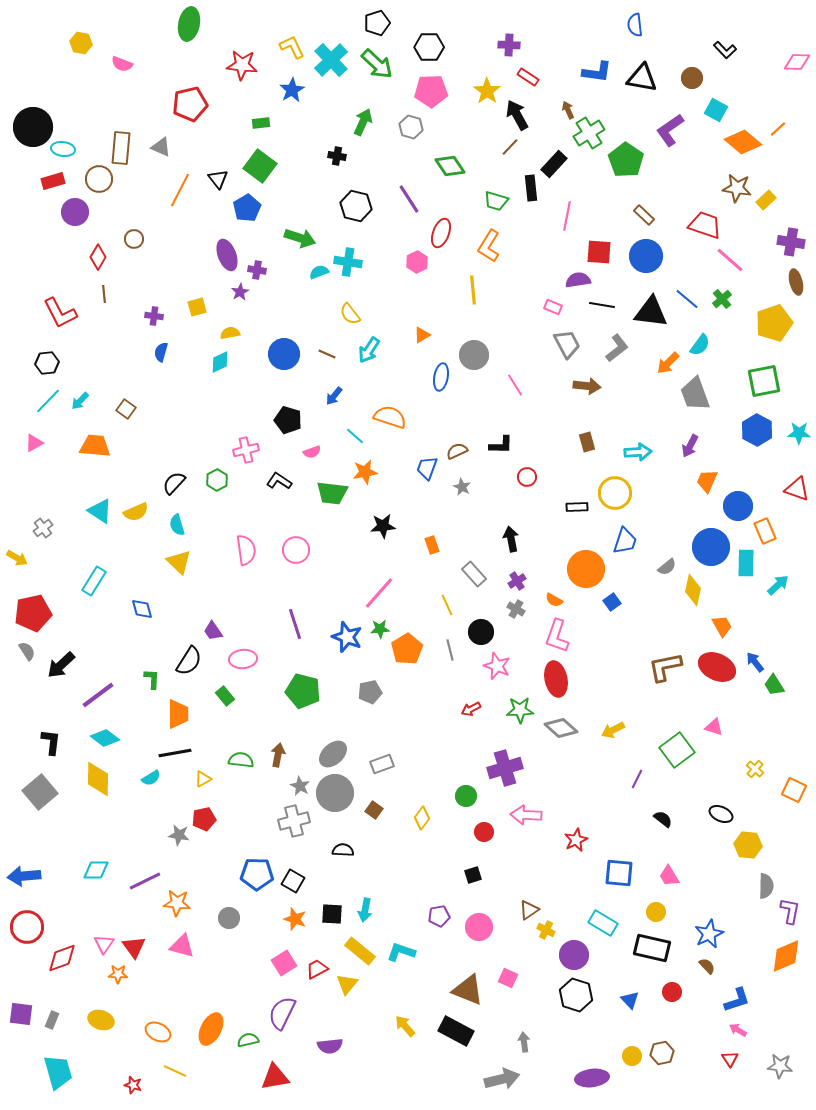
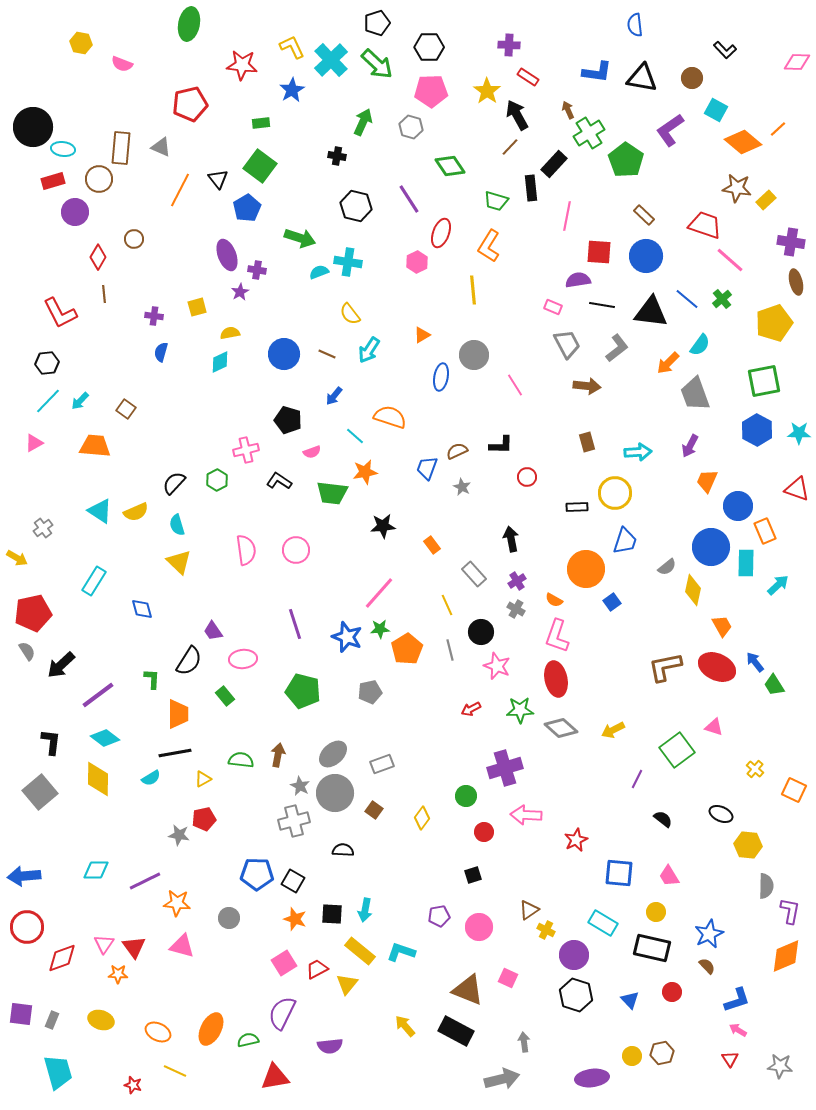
orange rectangle at (432, 545): rotated 18 degrees counterclockwise
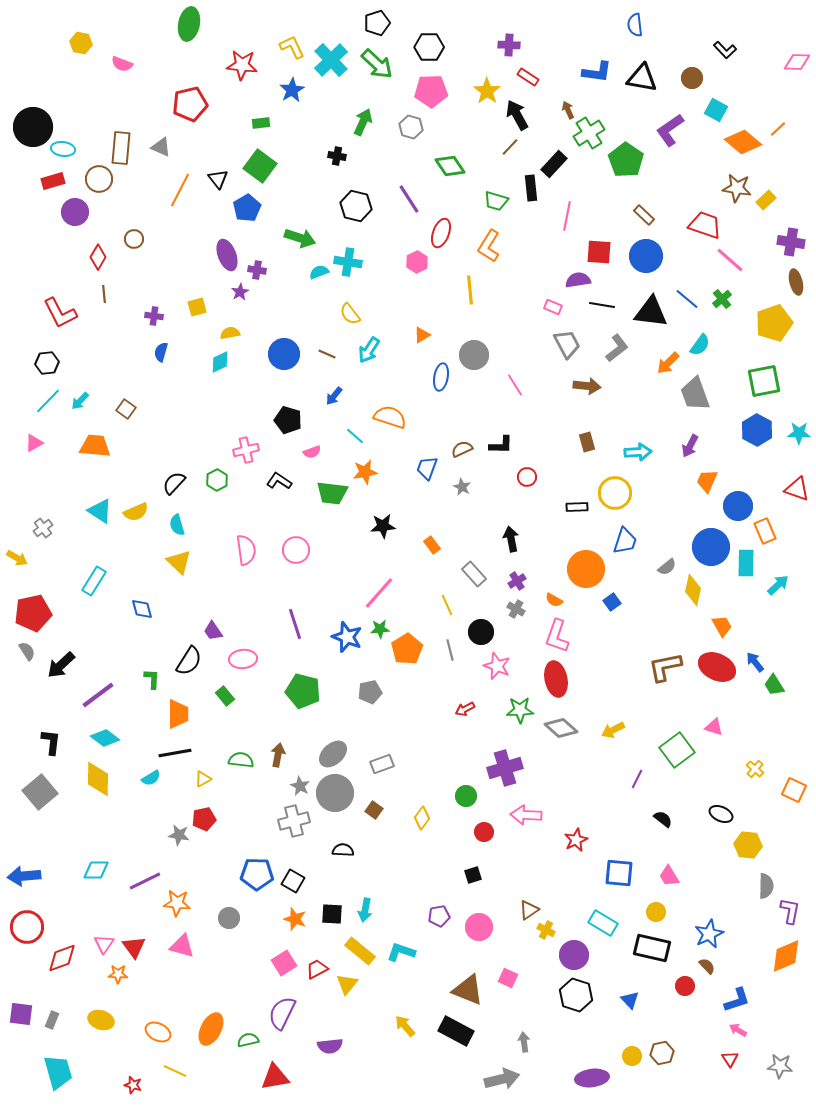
yellow line at (473, 290): moved 3 px left
brown semicircle at (457, 451): moved 5 px right, 2 px up
red arrow at (471, 709): moved 6 px left
red circle at (672, 992): moved 13 px right, 6 px up
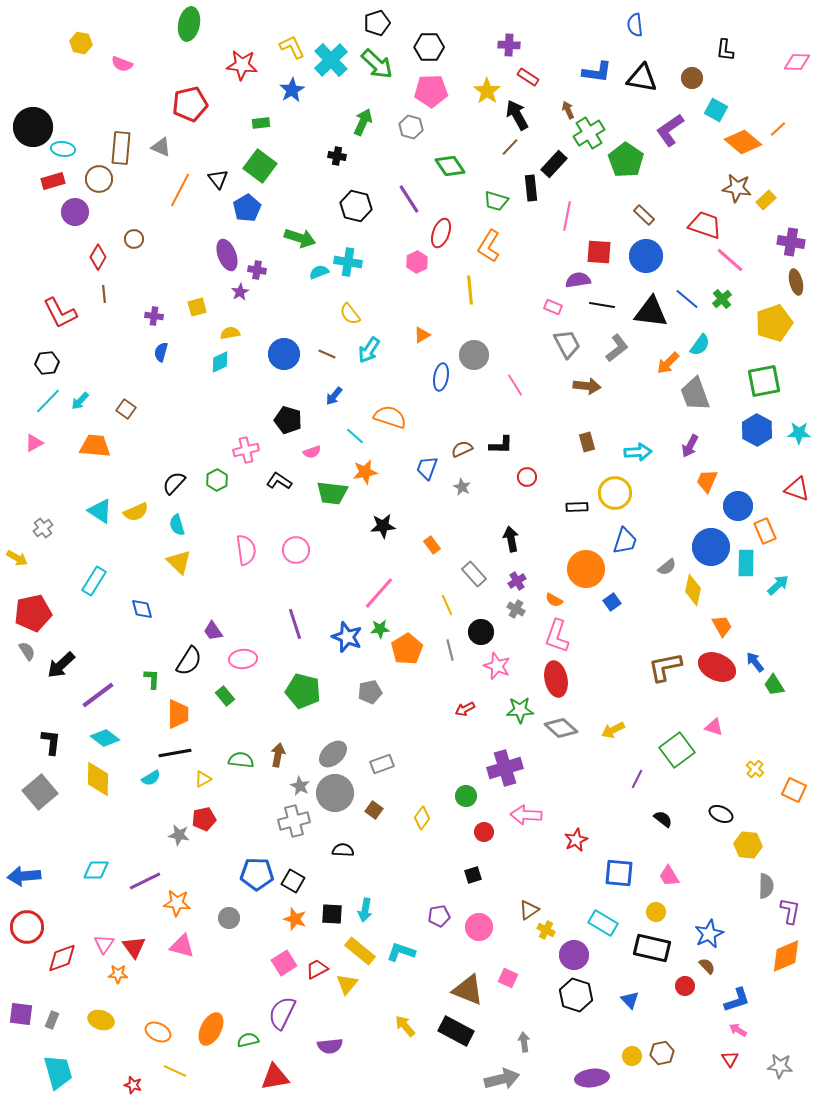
black L-shape at (725, 50): rotated 50 degrees clockwise
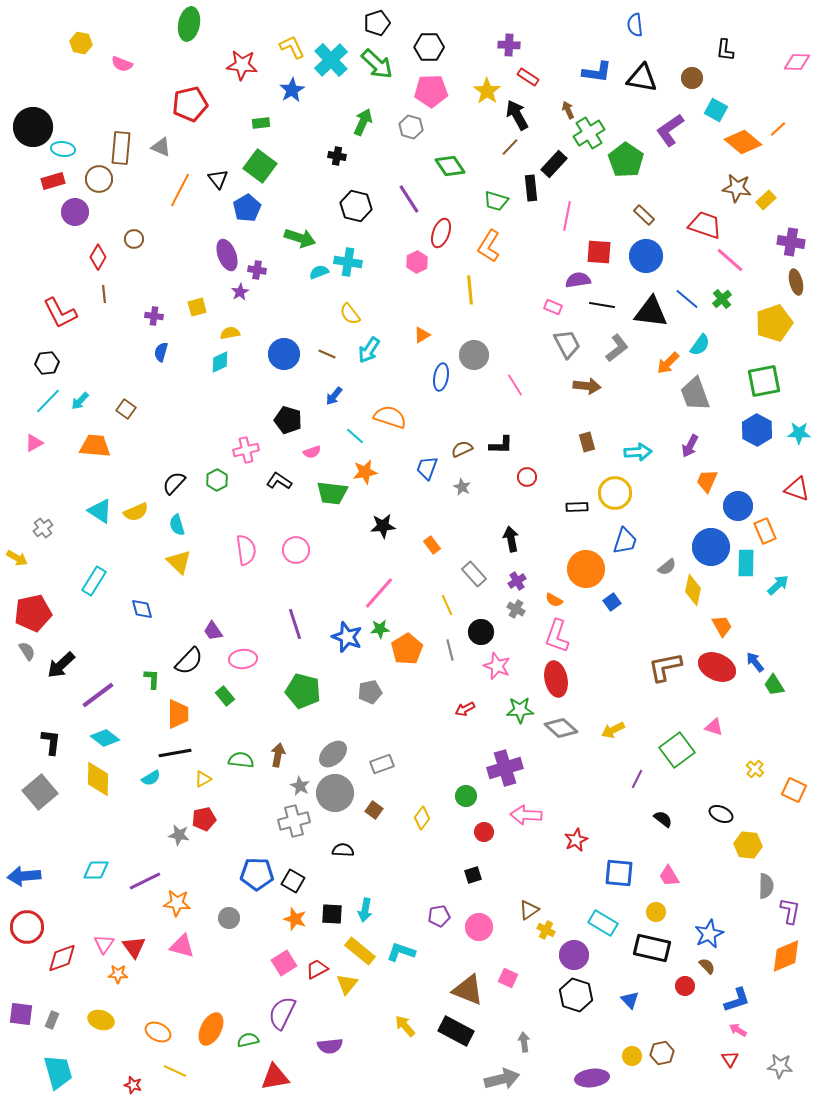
black semicircle at (189, 661): rotated 12 degrees clockwise
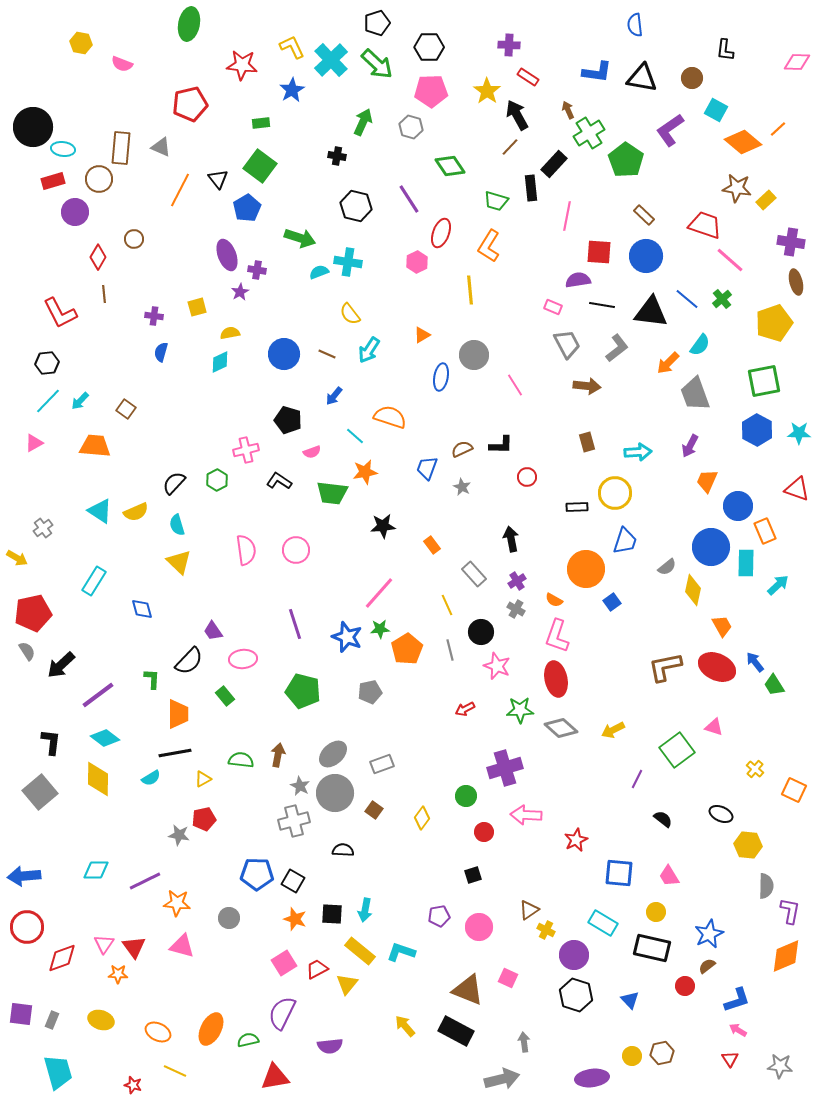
brown semicircle at (707, 966): rotated 84 degrees counterclockwise
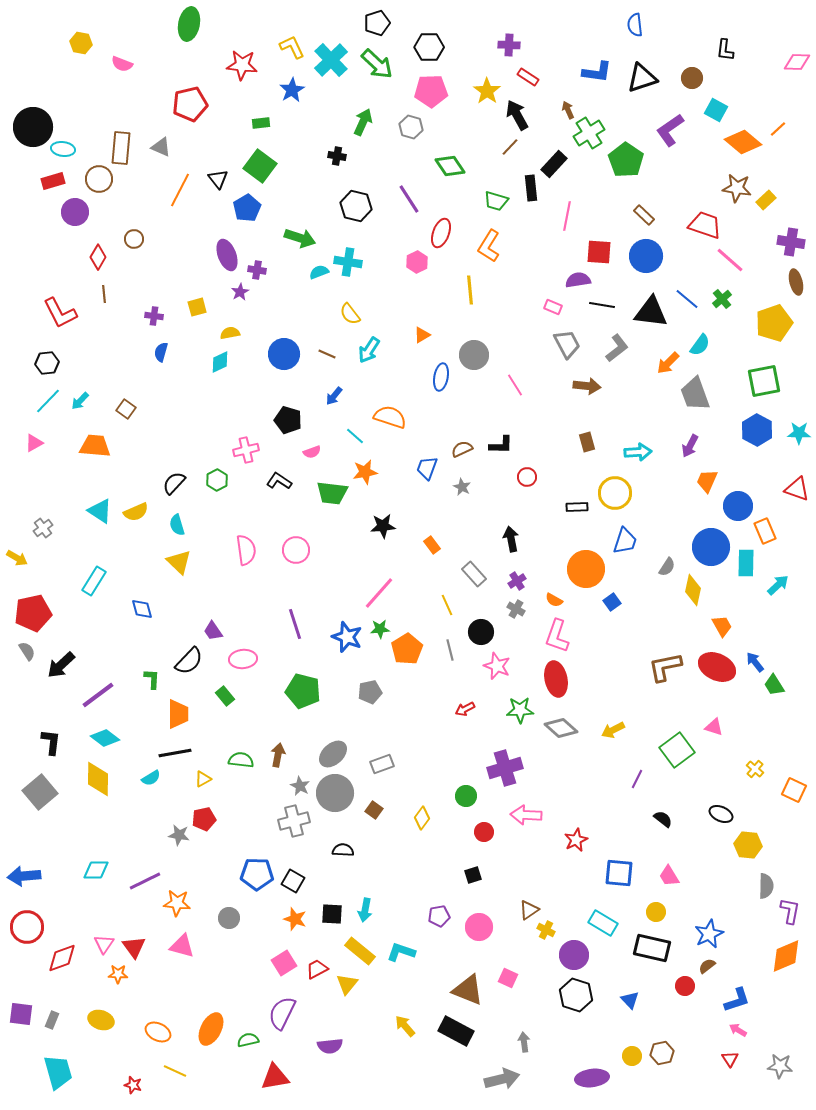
black triangle at (642, 78): rotated 28 degrees counterclockwise
gray semicircle at (667, 567): rotated 18 degrees counterclockwise
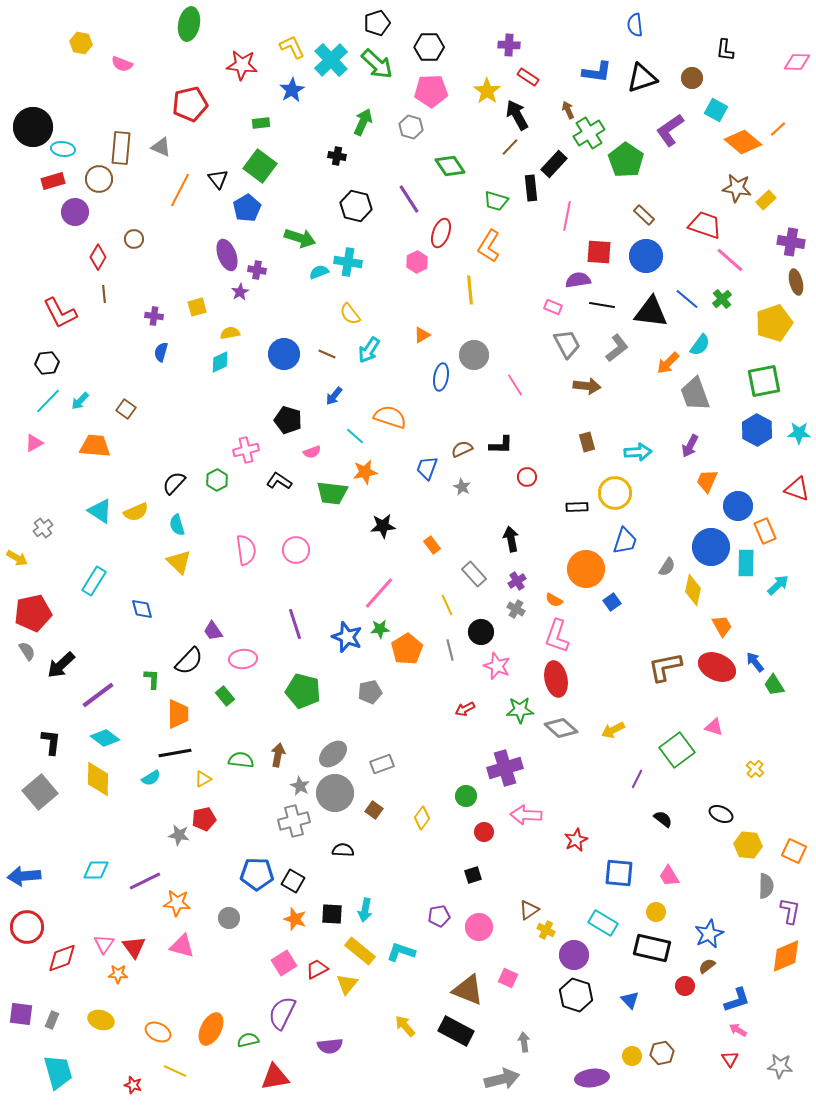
orange square at (794, 790): moved 61 px down
